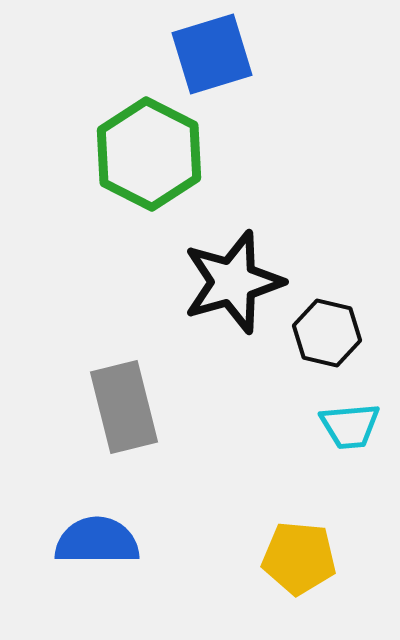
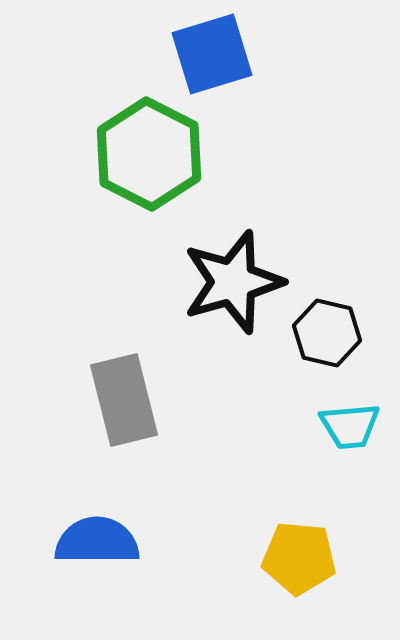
gray rectangle: moved 7 px up
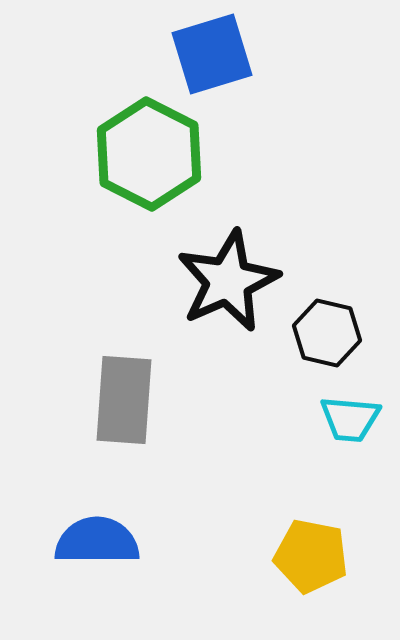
black star: moved 5 px left, 1 px up; rotated 8 degrees counterclockwise
gray rectangle: rotated 18 degrees clockwise
cyan trapezoid: moved 7 px up; rotated 10 degrees clockwise
yellow pentagon: moved 12 px right, 2 px up; rotated 6 degrees clockwise
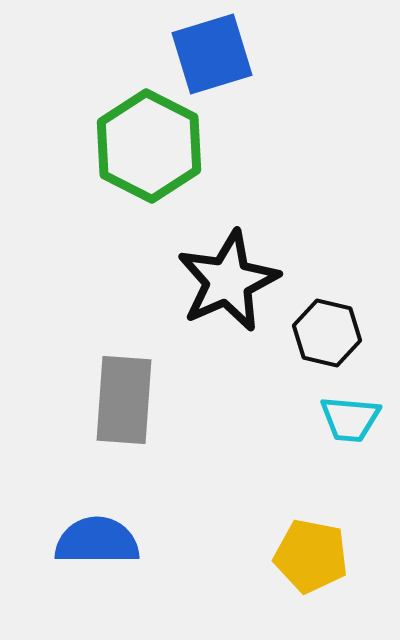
green hexagon: moved 8 px up
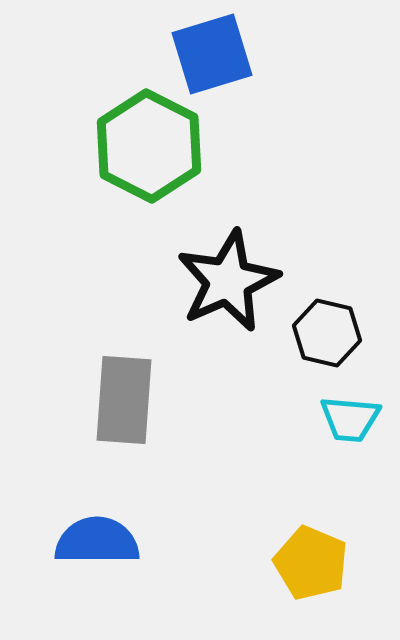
yellow pentagon: moved 7 px down; rotated 12 degrees clockwise
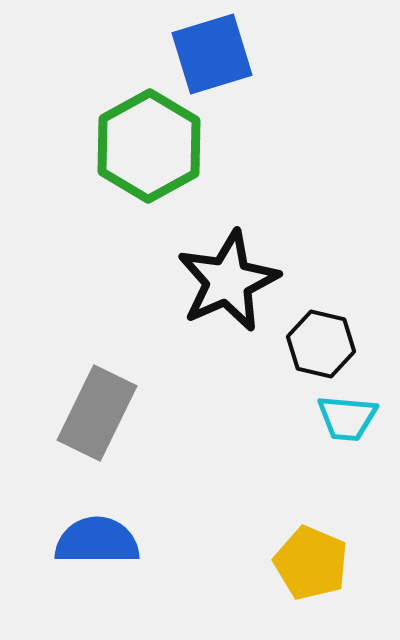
green hexagon: rotated 4 degrees clockwise
black hexagon: moved 6 px left, 11 px down
gray rectangle: moved 27 px left, 13 px down; rotated 22 degrees clockwise
cyan trapezoid: moved 3 px left, 1 px up
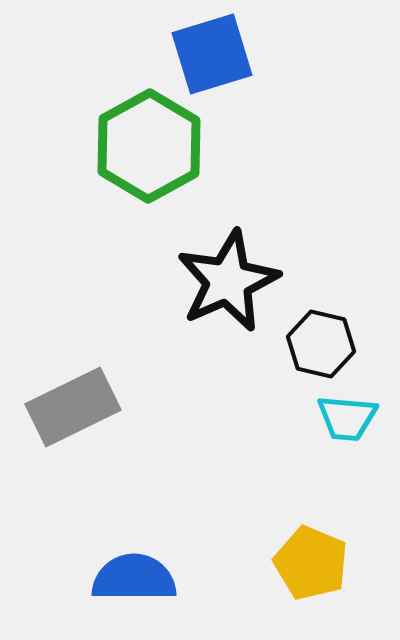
gray rectangle: moved 24 px left, 6 px up; rotated 38 degrees clockwise
blue semicircle: moved 37 px right, 37 px down
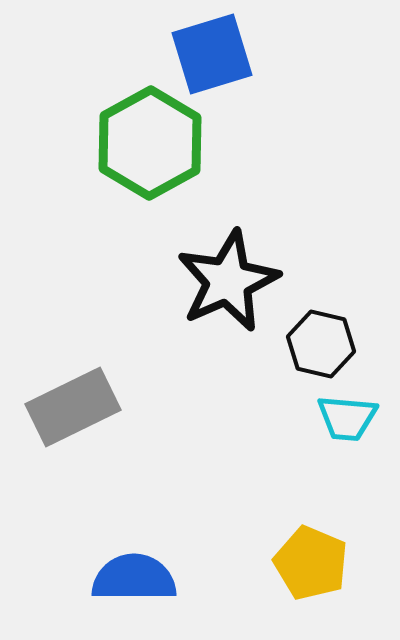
green hexagon: moved 1 px right, 3 px up
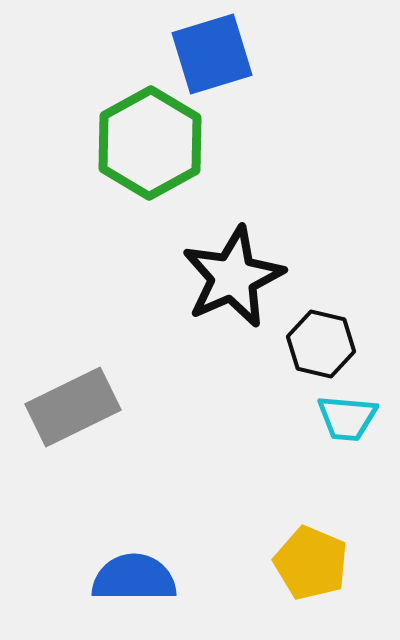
black star: moved 5 px right, 4 px up
